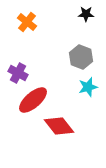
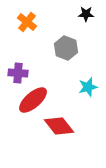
gray hexagon: moved 15 px left, 9 px up
purple cross: rotated 24 degrees counterclockwise
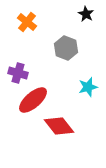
black star: rotated 28 degrees clockwise
purple cross: rotated 12 degrees clockwise
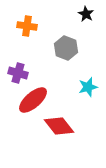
orange cross: moved 4 px down; rotated 30 degrees counterclockwise
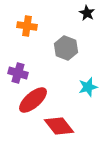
black star: moved 1 px right, 1 px up
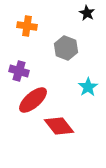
purple cross: moved 1 px right, 2 px up
cyan star: rotated 18 degrees counterclockwise
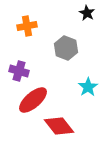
orange cross: rotated 18 degrees counterclockwise
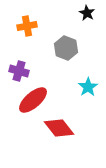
red diamond: moved 2 px down
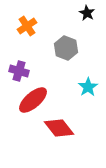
orange cross: rotated 24 degrees counterclockwise
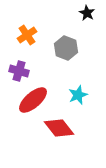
orange cross: moved 9 px down
cyan star: moved 10 px left, 8 px down; rotated 12 degrees clockwise
